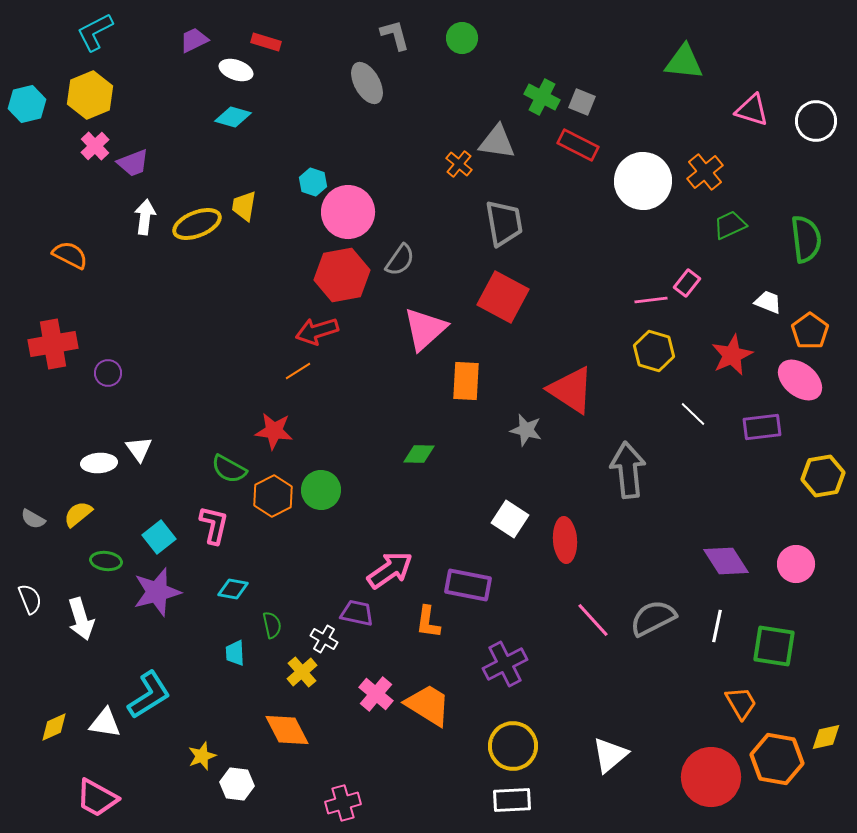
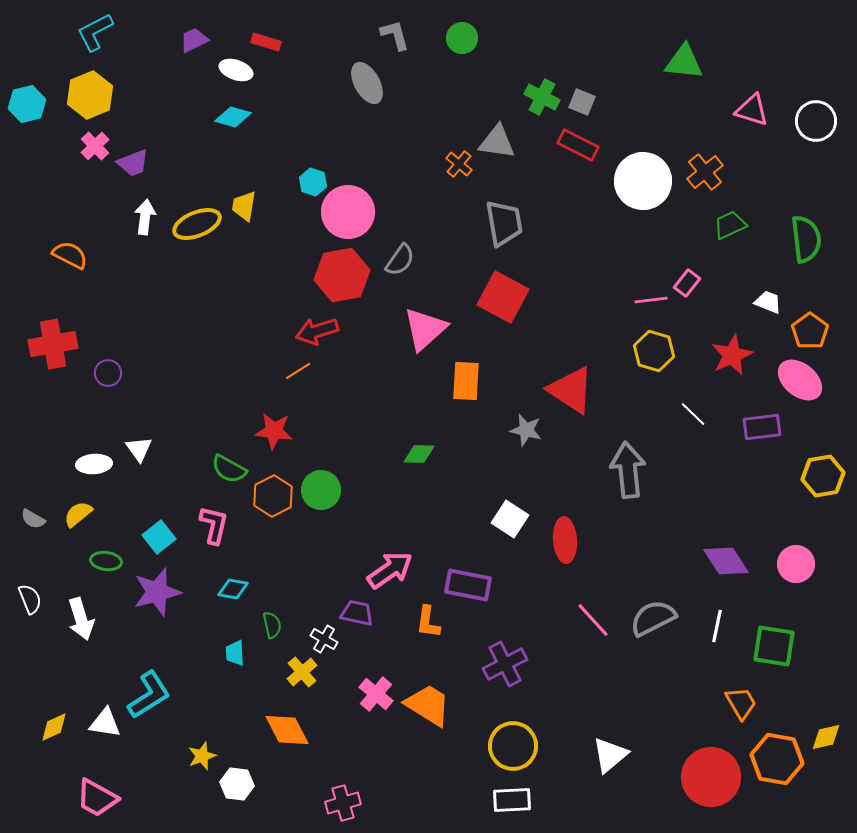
white ellipse at (99, 463): moved 5 px left, 1 px down
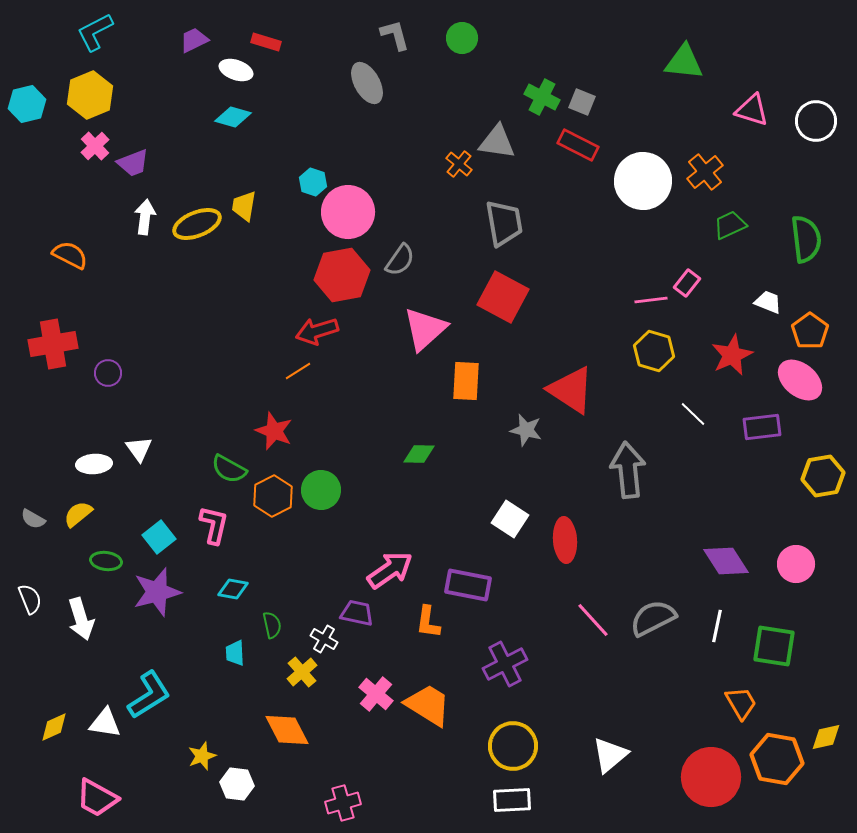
red star at (274, 431): rotated 15 degrees clockwise
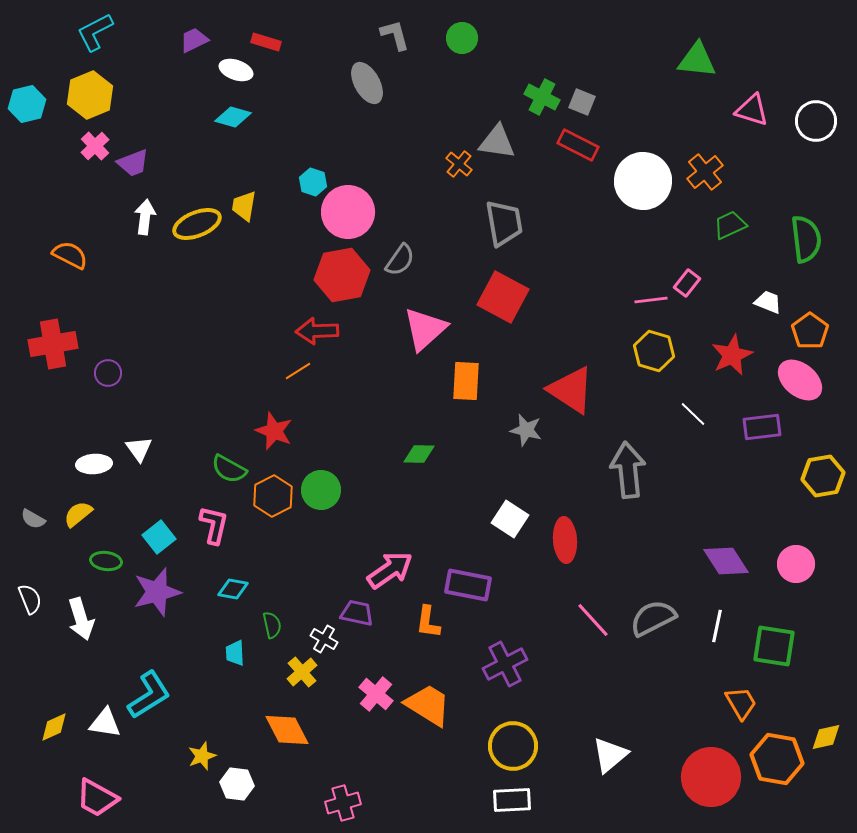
green triangle at (684, 62): moved 13 px right, 2 px up
red arrow at (317, 331): rotated 15 degrees clockwise
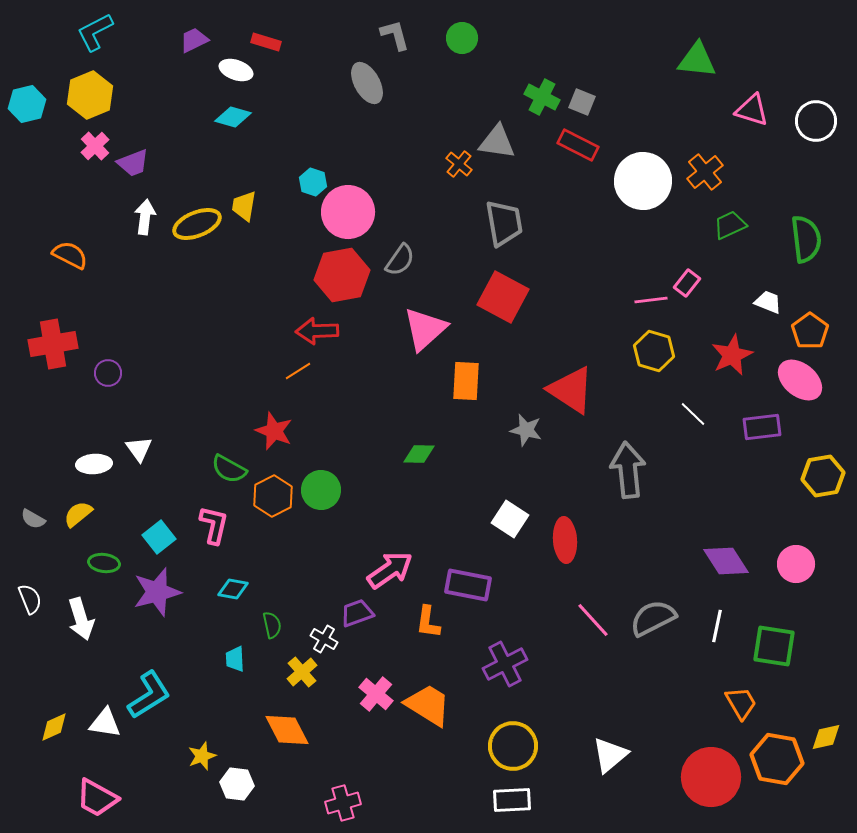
green ellipse at (106, 561): moved 2 px left, 2 px down
purple trapezoid at (357, 613): rotated 32 degrees counterclockwise
cyan trapezoid at (235, 653): moved 6 px down
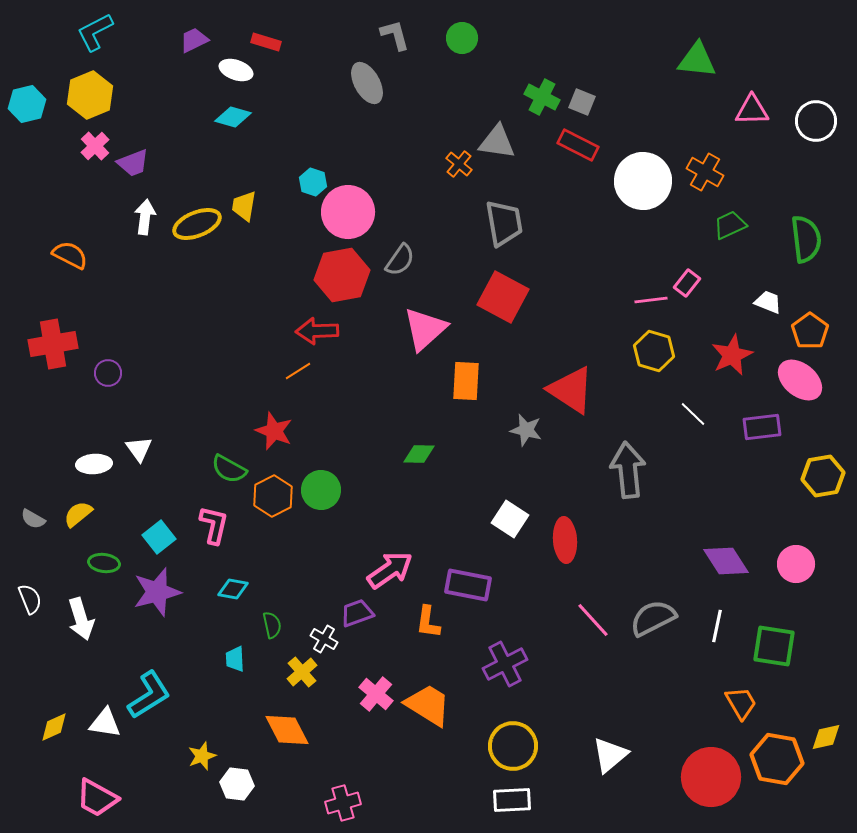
pink triangle at (752, 110): rotated 18 degrees counterclockwise
orange cross at (705, 172): rotated 21 degrees counterclockwise
